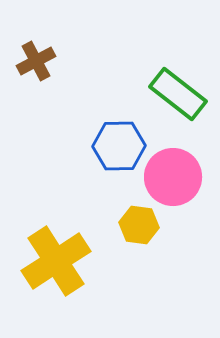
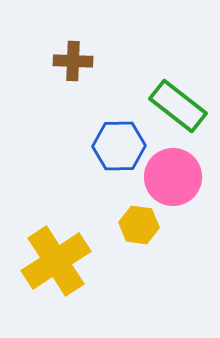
brown cross: moved 37 px right; rotated 30 degrees clockwise
green rectangle: moved 12 px down
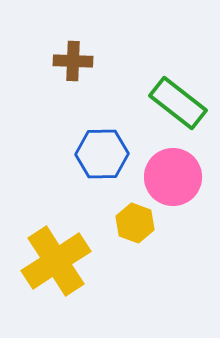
green rectangle: moved 3 px up
blue hexagon: moved 17 px left, 8 px down
yellow hexagon: moved 4 px left, 2 px up; rotated 12 degrees clockwise
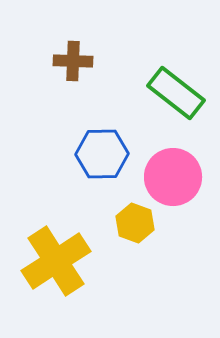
green rectangle: moved 2 px left, 10 px up
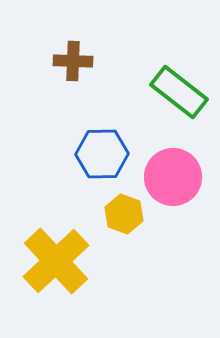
green rectangle: moved 3 px right, 1 px up
yellow hexagon: moved 11 px left, 9 px up
yellow cross: rotated 10 degrees counterclockwise
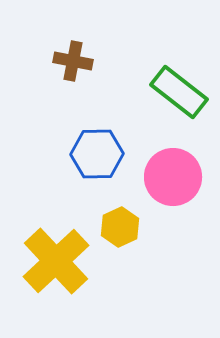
brown cross: rotated 9 degrees clockwise
blue hexagon: moved 5 px left
yellow hexagon: moved 4 px left, 13 px down; rotated 15 degrees clockwise
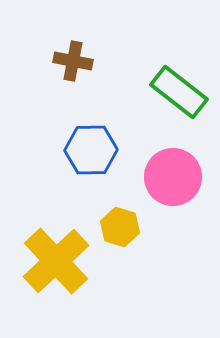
blue hexagon: moved 6 px left, 4 px up
yellow hexagon: rotated 18 degrees counterclockwise
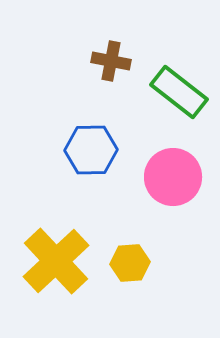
brown cross: moved 38 px right
yellow hexagon: moved 10 px right, 36 px down; rotated 21 degrees counterclockwise
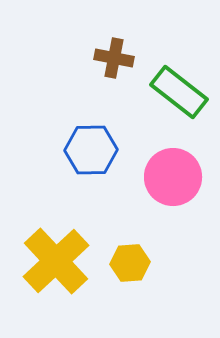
brown cross: moved 3 px right, 3 px up
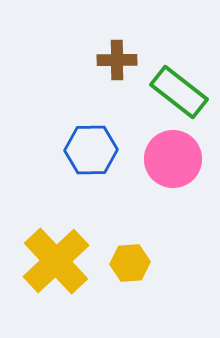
brown cross: moved 3 px right, 2 px down; rotated 12 degrees counterclockwise
pink circle: moved 18 px up
